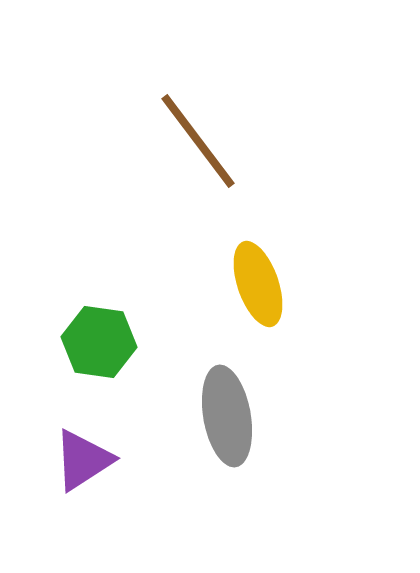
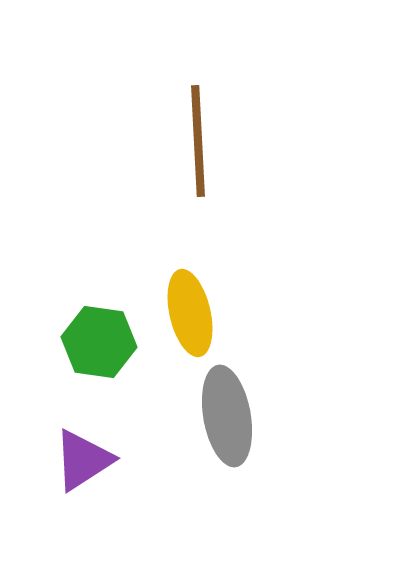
brown line: rotated 34 degrees clockwise
yellow ellipse: moved 68 px left, 29 px down; rotated 6 degrees clockwise
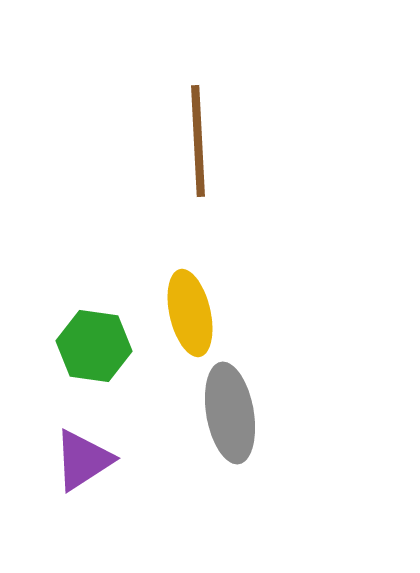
green hexagon: moved 5 px left, 4 px down
gray ellipse: moved 3 px right, 3 px up
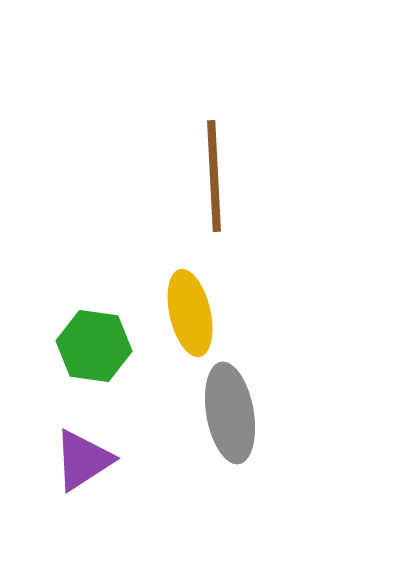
brown line: moved 16 px right, 35 px down
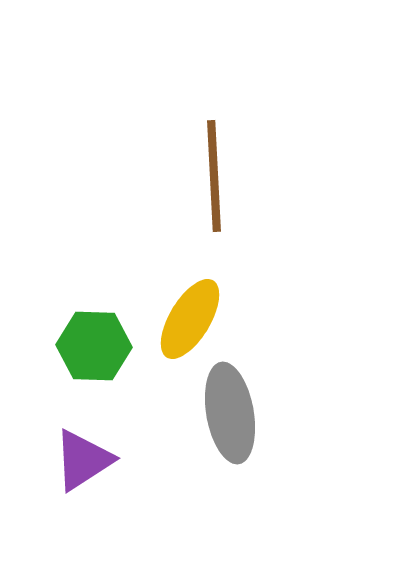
yellow ellipse: moved 6 px down; rotated 44 degrees clockwise
green hexagon: rotated 6 degrees counterclockwise
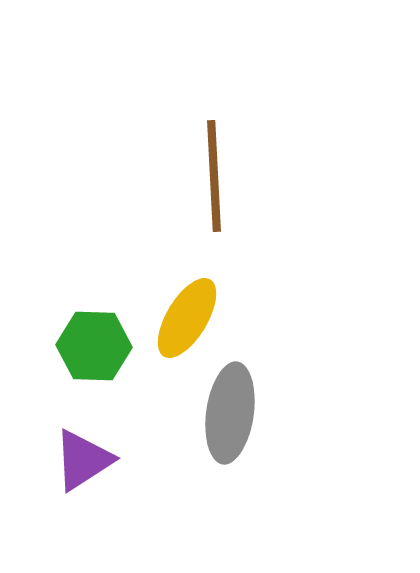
yellow ellipse: moved 3 px left, 1 px up
gray ellipse: rotated 18 degrees clockwise
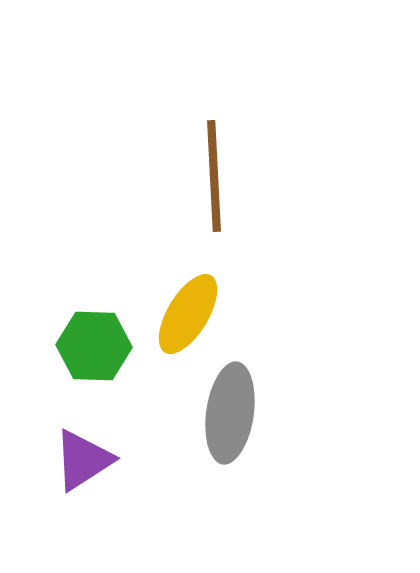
yellow ellipse: moved 1 px right, 4 px up
